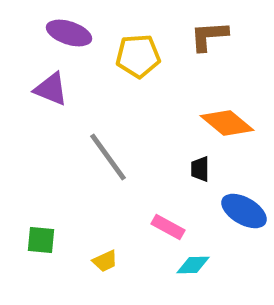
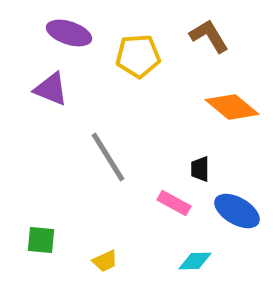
brown L-shape: rotated 63 degrees clockwise
orange diamond: moved 5 px right, 16 px up
gray line: rotated 4 degrees clockwise
blue ellipse: moved 7 px left
pink rectangle: moved 6 px right, 24 px up
cyan diamond: moved 2 px right, 4 px up
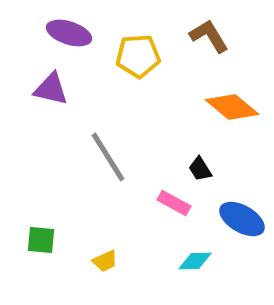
purple triangle: rotated 9 degrees counterclockwise
black trapezoid: rotated 32 degrees counterclockwise
blue ellipse: moved 5 px right, 8 px down
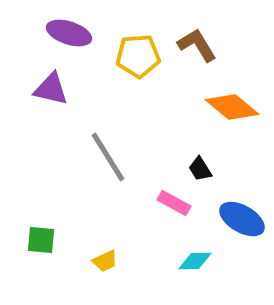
brown L-shape: moved 12 px left, 9 px down
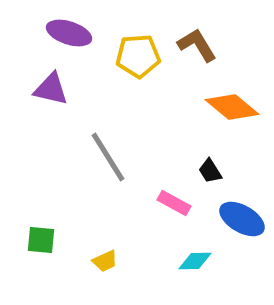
black trapezoid: moved 10 px right, 2 px down
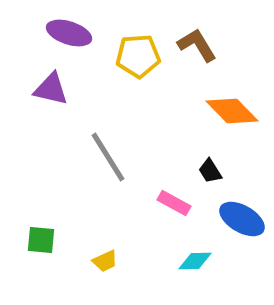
orange diamond: moved 4 px down; rotated 6 degrees clockwise
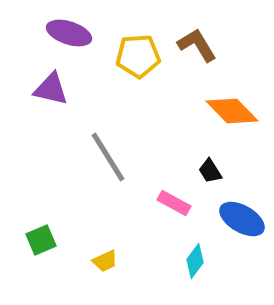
green square: rotated 28 degrees counterclockwise
cyan diamond: rotated 52 degrees counterclockwise
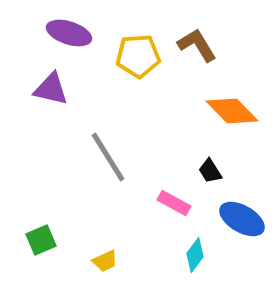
cyan diamond: moved 6 px up
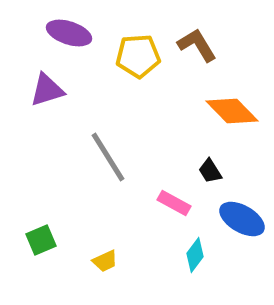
purple triangle: moved 4 px left, 1 px down; rotated 30 degrees counterclockwise
